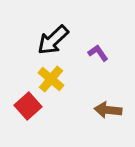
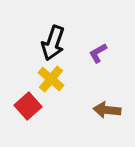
black arrow: moved 3 px down; rotated 28 degrees counterclockwise
purple L-shape: rotated 85 degrees counterclockwise
brown arrow: moved 1 px left
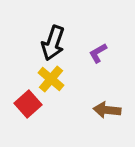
red square: moved 2 px up
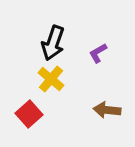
red square: moved 1 px right, 10 px down
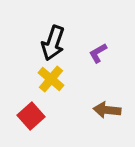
red square: moved 2 px right, 2 px down
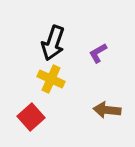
yellow cross: rotated 16 degrees counterclockwise
red square: moved 1 px down
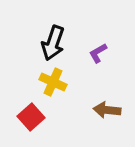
yellow cross: moved 2 px right, 3 px down
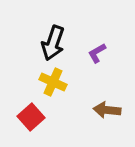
purple L-shape: moved 1 px left
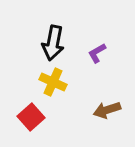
black arrow: rotated 8 degrees counterclockwise
brown arrow: rotated 24 degrees counterclockwise
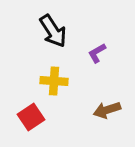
black arrow: moved 12 px up; rotated 44 degrees counterclockwise
yellow cross: moved 1 px right, 1 px up; rotated 20 degrees counterclockwise
red square: rotated 8 degrees clockwise
